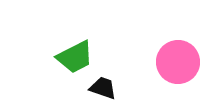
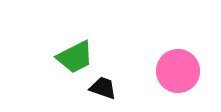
pink circle: moved 9 px down
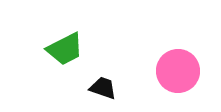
green trapezoid: moved 10 px left, 8 px up
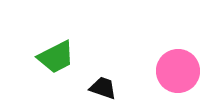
green trapezoid: moved 9 px left, 8 px down
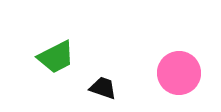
pink circle: moved 1 px right, 2 px down
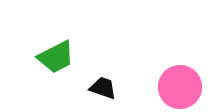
pink circle: moved 1 px right, 14 px down
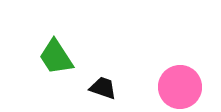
green trapezoid: rotated 84 degrees clockwise
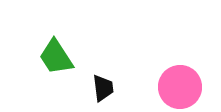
black trapezoid: rotated 64 degrees clockwise
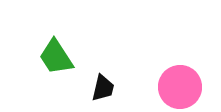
black trapezoid: rotated 20 degrees clockwise
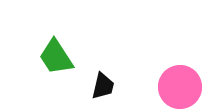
black trapezoid: moved 2 px up
